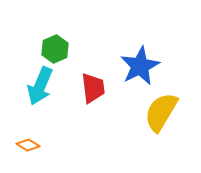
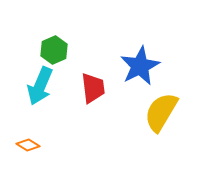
green hexagon: moved 1 px left, 1 px down
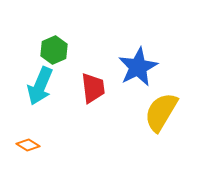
blue star: moved 2 px left, 1 px down
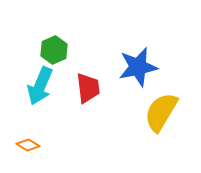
blue star: rotated 15 degrees clockwise
red trapezoid: moved 5 px left
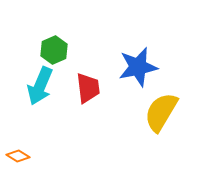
orange diamond: moved 10 px left, 11 px down
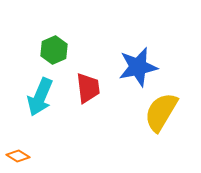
cyan arrow: moved 11 px down
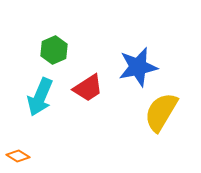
red trapezoid: rotated 64 degrees clockwise
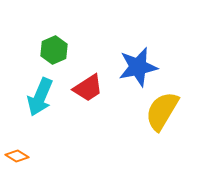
yellow semicircle: moved 1 px right, 1 px up
orange diamond: moved 1 px left
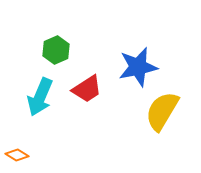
green hexagon: moved 2 px right
red trapezoid: moved 1 px left, 1 px down
orange diamond: moved 1 px up
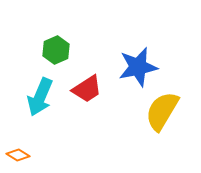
orange diamond: moved 1 px right
